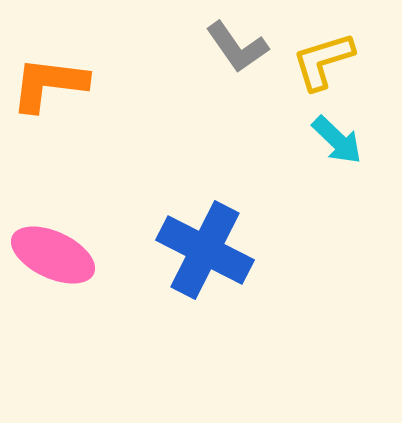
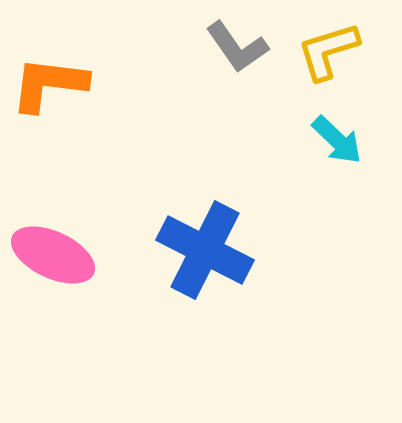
yellow L-shape: moved 5 px right, 10 px up
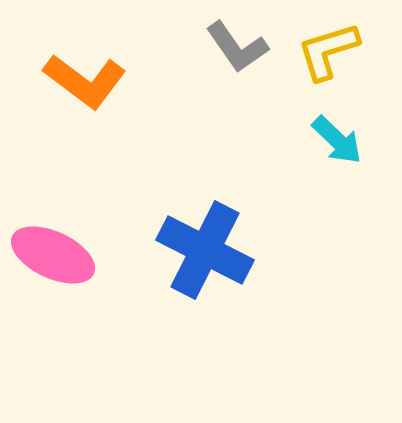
orange L-shape: moved 36 px right, 3 px up; rotated 150 degrees counterclockwise
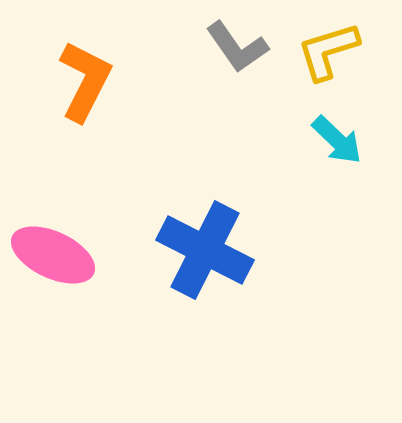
orange L-shape: rotated 100 degrees counterclockwise
